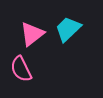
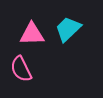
pink triangle: rotated 36 degrees clockwise
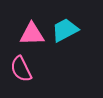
cyan trapezoid: moved 3 px left, 1 px down; rotated 16 degrees clockwise
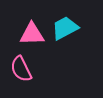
cyan trapezoid: moved 2 px up
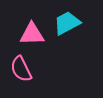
cyan trapezoid: moved 2 px right, 5 px up
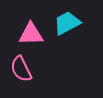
pink triangle: moved 1 px left
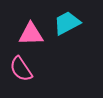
pink semicircle: rotated 8 degrees counterclockwise
